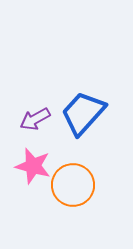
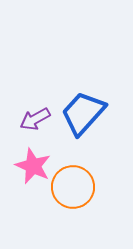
pink star: rotated 9 degrees clockwise
orange circle: moved 2 px down
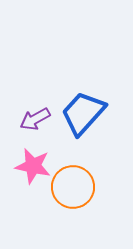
pink star: rotated 12 degrees counterclockwise
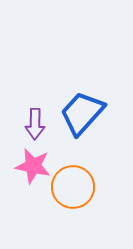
blue trapezoid: moved 1 px left
purple arrow: moved 5 px down; rotated 60 degrees counterclockwise
